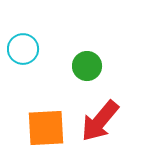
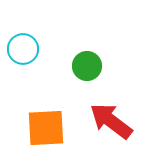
red arrow: moved 11 px right; rotated 87 degrees clockwise
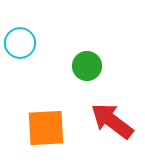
cyan circle: moved 3 px left, 6 px up
red arrow: moved 1 px right
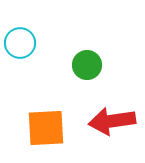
green circle: moved 1 px up
red arrow: rotated 45 degrees counterclockwise
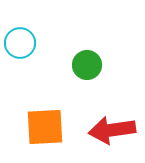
red arrow: moved 9 px down
orange square: moved 1 px left, 1 px up
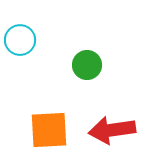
cyan circle: moved 3 px up
orange square: moved 4 px right, 3 px down
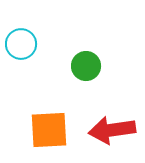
cyan circle: moved 1 px right, 4 px down
green circle: moved 1 px left, 1 px down
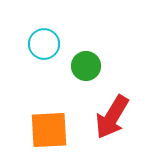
cyan circle: moved 23 px right
red arrow: moved 13 px up; rotated 51 degrees counterclockwise
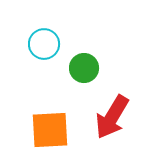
green circle: moved 2 px left, 2 px down
orange square: moved 1 px right
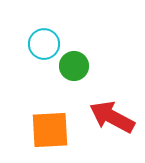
green circle: moved 10 px left, 2 px up
red arrow: rotated 87 degrees clockwise
